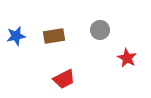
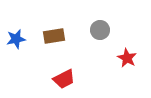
blue star: moved 3 px down
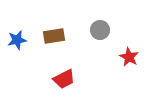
blue star: moved 1 px right, 1 px down
red star: moved 2 px right, 1 px up
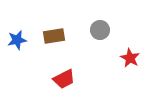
red star: moved 1 px right, 1 px down
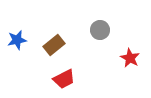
brown rectangle: moved 9 px down; rotated 30 degrees counterclockwise
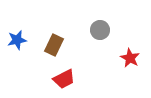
brown rectangle: rotated 25 degrees counterclockwise
